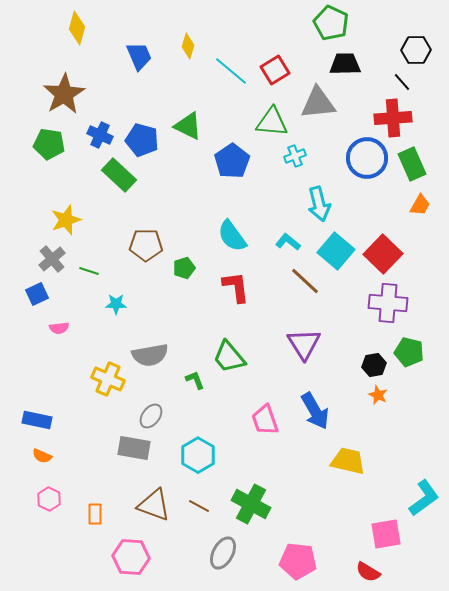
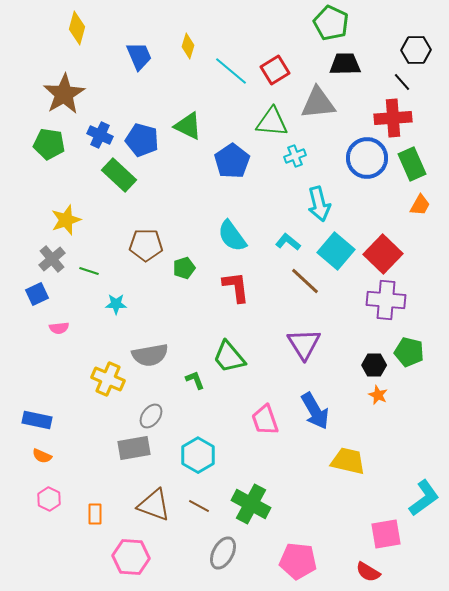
purple cross at (388, 303): moved 2 px left, 3 px up
black hexagon at (374, 365): rotated 10 degrees clockwise
gray rectangle at (134, 448): rotated 20 degrees counterclockwise
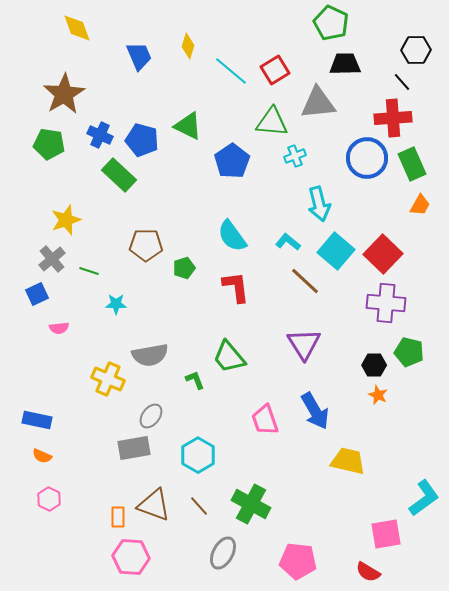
yellow diamond at (77, 28): rotated 36 degrees counterclockwise
purple cross at (386, 300): moved 3 px down
brown line at (199, 506): rotated 20 degrees clockwise
orange rectangle at (95, 514): moved 23 px right, 3 px down
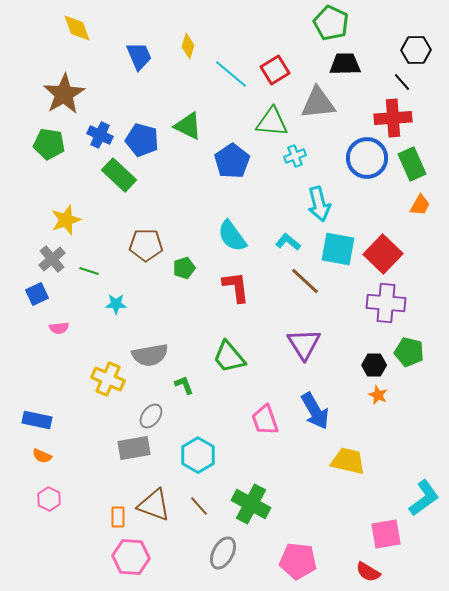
cyan line at (231, 71): moved 3 px down
cyan square at (336, 251): moved 2 px right, 2 px up; rotated 30 degrees counterclockwise
green L-shape at (195, 380): moved 11 px left, 5 px down
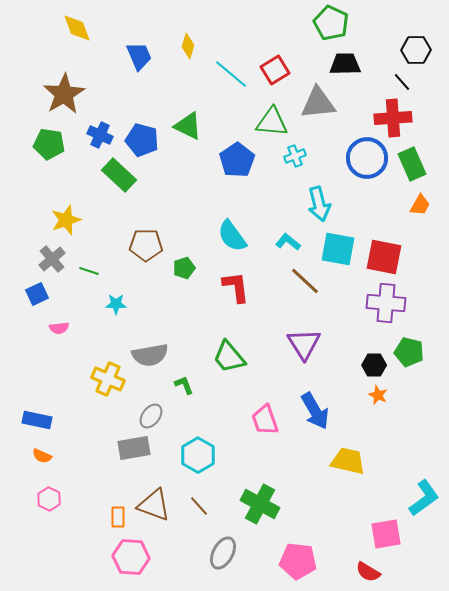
blue pentagon at (232, 161): moved 5 px right, 1 px up
red square at (383, 254): moved 1 px right, 3 px down; rotated 33 degrees counterclockwise
green cross at (251, 504): moved 9 px right
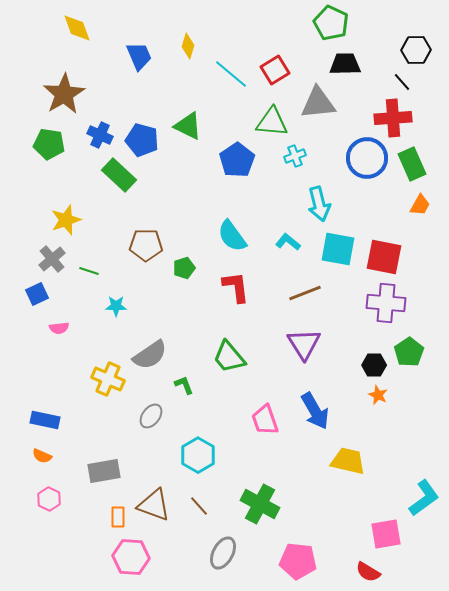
brown line at (305, 281): moved 12 px down; rotated 64 degrees counterclockwise
cyan star at (116, 304): moved 2 px down
green pentagon at (409, 352): rotated 24 degrees clockwise
gray semicircle at (150, 355): rotated 24 degrees counterclockwise
blue rectangle at (37, 420): moved 8 px right
gray rectangle at (134, 448): moved 30 px left, 23 px down
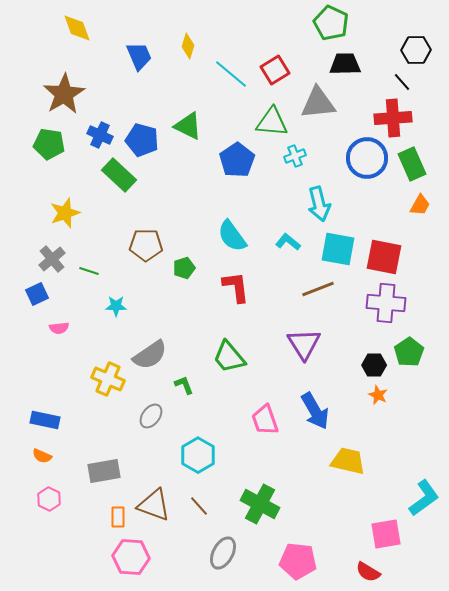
yellow star at (66, 220): moved 1 px left, 7 px up
brown line at (305, 293): moved 13 px right, 4 px up
